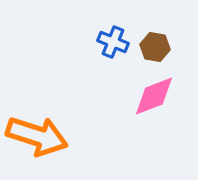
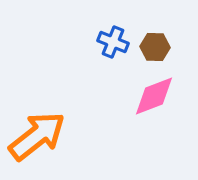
brown hexagon: rotated 8 degrees counterclockwise
orange arrow: rotated 56 degrees counterclockwise
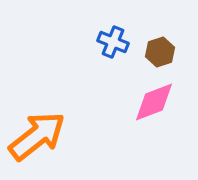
brown hexagon: moved 5 px right, 5 px down; rotated 20 degrees counterclockwise
pink diamond: moved 6 px down
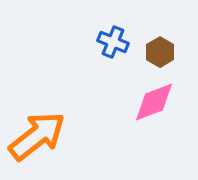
brown hexagon: rotated 12 degrees counterclockwise
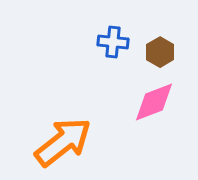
blue cross: rotated 16 degrees counterclockwise
orange arrow: moved 26 px right, 6 px down
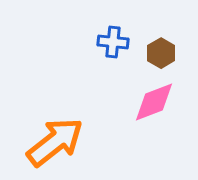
brown hexagon: moved 1 px right, 1 px down
orange arrow: moved 8 px left
